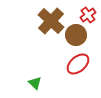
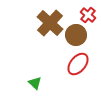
red cross: rotated 14 degrees counterclockwise
brown cross: moved 1 px left, 2 px down
red ellipse: rotated 10 degrees counterclockwise
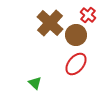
red ellipse: moved 2 px left
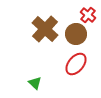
brown cross: moved 5 px left, 6 px down
brown circle: moved 1 px up
